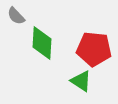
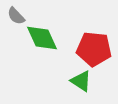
green diamond: moved 5 px up; rotated 28 degrees counterclockwise
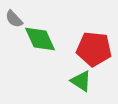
gray semicircle: moved 2 px left, 3 px down
green diamond: moved 2 px left, 1 px down
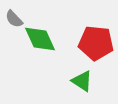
red pentagon: moved 2 px right, 6 px up
green triangle: moved 1 px right
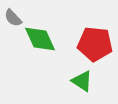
gray semicircle: moved 1 px left, 1 px up
red pentagon: moved 1 px left, 1 px down
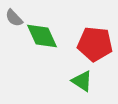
gray semicircle: moved 1 px right
green diamond: moved 2 px right, 3 px up
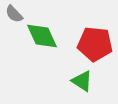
gray semicircle: moved 4 px up
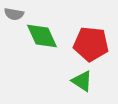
gray semicircle: rotated 36 degrees counterclockwise
red pentagon: moved 4 px left
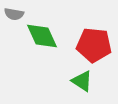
red pentagon: moved 3 px right, 1 px down
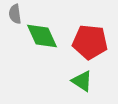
gray semicircle: moved 1 px right; rotated 72 degrees clockwise
red pentagon: moved 4 px left, 3 px up
